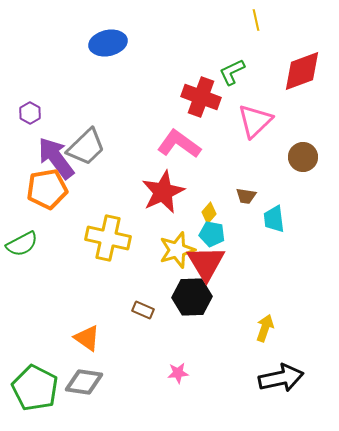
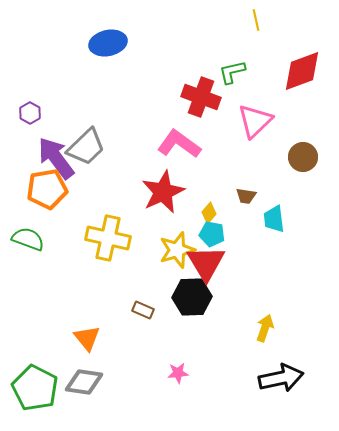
green L-shape: rotated 12 degrees clockwise
green semicircle: moved 6 px right, 5 px up; rotated 132 degrees counterclockwise
orange triangle: rotated 16 degrees clockwise
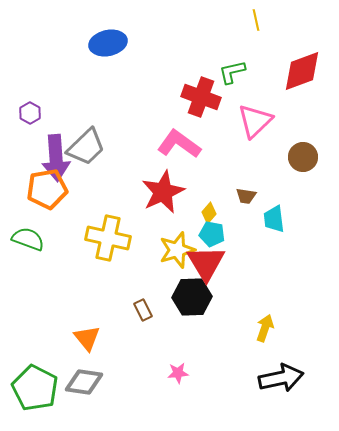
purple arrow: rotated 147 degrees counterclockwise
brown rectangle: rotated 40 degrees clockwise
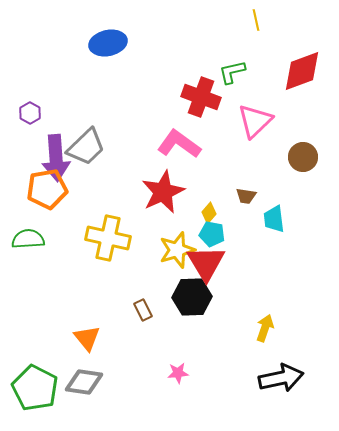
green semicircle: rotated 24 degrees counterclockwise
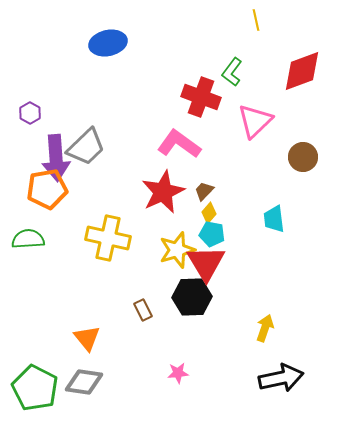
green L-shape: rotated 40 degrees counterclockwise
brown trapezoid: moved 42 px left, 5 px up; rotated 125 degrees clockwise
